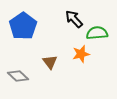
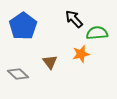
gray diamond: moved 2 px up
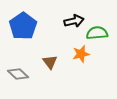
black arrow: moved 2 px down; rotated 120 degrees clockwise
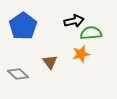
green semicircle: moved 6 px left
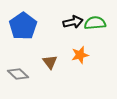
black arrow: moved 1 px left, 1 px down
green semicircle: moved 4 px right, 10 px up
orange star: moved 1 px left, 1 px down
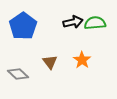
orange star: moved 2 px right, 5 px down; rotated 24 degrees counterclockwise
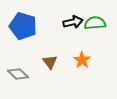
blue pentagon: rotated 20 degrees counterclockwise
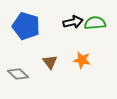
blue pentagon: moved 3 px right
orange star: rotated 24 degrees counterclockwise
